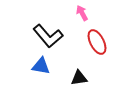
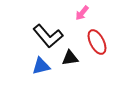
pink arrow: rotated 112 degrees counterclockwise
blue triangle: rotated 24 degrees counterclockwise
black triangle: moved 9 px left, 20 px up
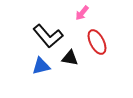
black triangle: rotated 18 degrees clockwise
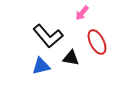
black triangle: moved 1 px right
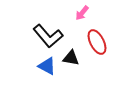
blue triangle: moved 6 px right; rotated 42 degrees clockwise
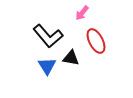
red ellipse: moved 1 px left, 1 px up
blue triangle: rotated 30 degrees clockwise
